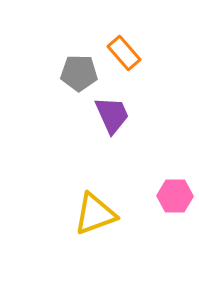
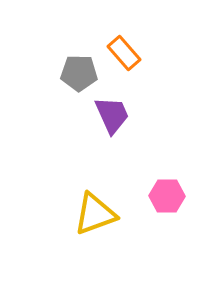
pink hexagon: moved 8 px left
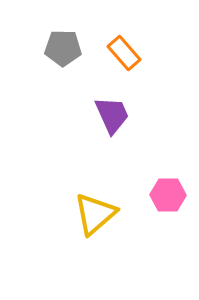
gray pentagon: moved 16 px left, 25 px up
pink hexagon: moved 1 px right, 1 px up
yellow triangle: rotated 21 degrees counterclockwise
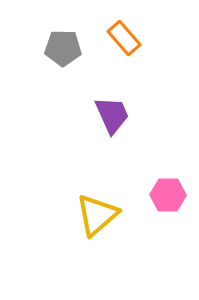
orange rectangle: moved 15 px up
yellow triangle: moved 2 px right, 1 px down
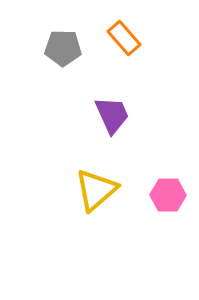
yellow triangle: moved 1 px left, 25 px up
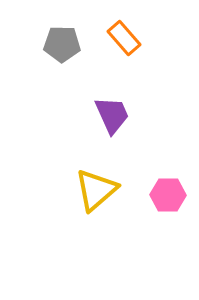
gray pentagon: moved 1 px left, 4 px up
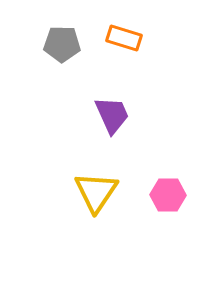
orange rectangle: rotated 32 degrees counterclockwise
yellow triangle: moved 2 px down; rotated 15 degrees counterclockwise
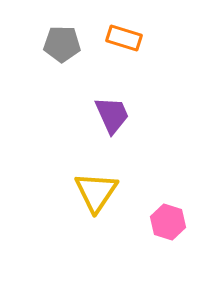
pink hexagon: moved 27 px down; rotated 16 degrees clockwise
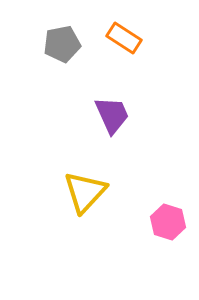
orange rectangle: rotated 16 degrees clockwise
gray pentagon: rotated 12 degrees counterclockwise
yellow triangle: moved 11 px left; rotated 9 degrees clockwise
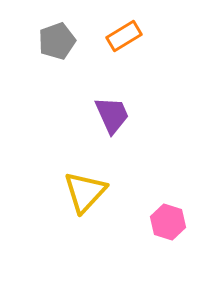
orange rectangle: moved 2 px up; rotated 64 degrees counterclockwise
gray pentagon: moved 5 px left, 3 px up; rotated 9 degrees counterclockwise
